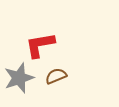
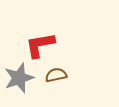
brown semicircle: moved 1 px up; rotated 10 degrees clockwise
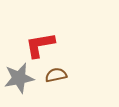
gray star: rotated 8 degrees clockwise
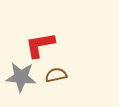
gray star: moved 2 px right, 1 px up; rotated 16 degrees clockwise
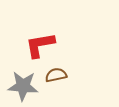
gray star: moved 2 px right, 9 px down
